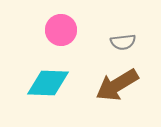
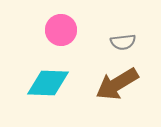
brown arrow: moved 1 px up
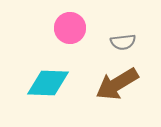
pink circle: moved 9 px right, 2 px up
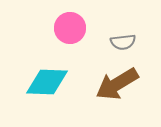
cyan diamond: moved 1 px left, 1 px up
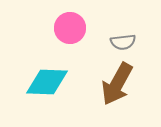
brown arrow: rotated 30 degrees counterclockwise
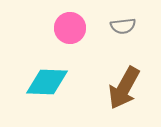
gray semicircle: moved 16 px up
brown arrow: moved 7 px right, 4 px down
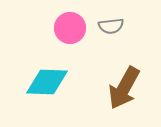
gray semicircle: moved 12 px left
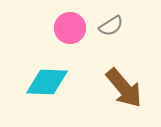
gray semicircle: rotated 25 degrees counterclockwise
brown arrow: rotated 69 degrees counterclockwise
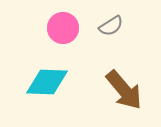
pink circle: moved 7 px left
brown arrow: moved 2 px down
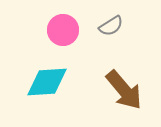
pink circle: moved 2 px down
cyan diamond: rotated 6 degrees counterclockwise
